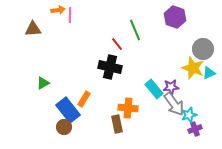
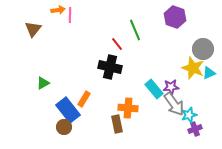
brown triangle: rotated 48 degrees counterclockwise
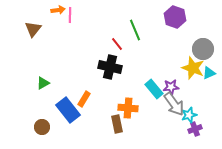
brown circle: moved 22 px left
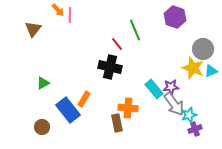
orange arrow: rotated 56 degrees clockwise
cyan triangle: moved 2 px right, 2 px up
brown rectangle: moved 1 px up
